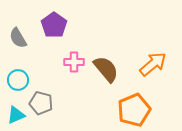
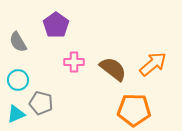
purple pentagon: moved 2 px right
gray semicircle: moved 4 px down
brown semicircle: moved 7 px right; rotated 12 degrees counterclockwise
orange pentagon: rotated 24 degrees clockwise
cyan triangle: moved 1 px up
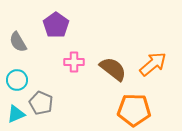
cyan circle: moved 1 px left
gray pentagon: rotated 10 degrees clockwise
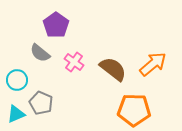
gray semicircle: moved 22 px right, 11 px down; rotated 20 degrees counterclockwise
pink cross: rotated 36 degrees clockwise
